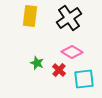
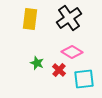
yellow rectangle: moved 3 px down
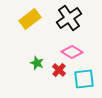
yellow rectangle: rotated 45 degrees clockwise
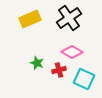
yellow rectangle: rotated 15 degrees clockwise
red cross: rotated 32 degrees clockwise
cyan square: rotated 30 degrees clockwise
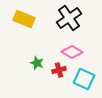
yellow rectangle: moved 6 px left; rotated 45 degrees clockwise
